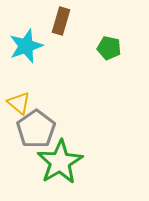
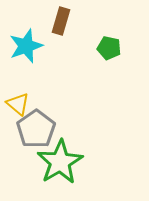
yellow triangle: moved 1 px left, 1 px down
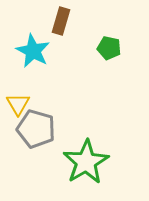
cyan star: moved 7 px right, 5 px down; rotated 24 degrees counterclockwise
yellow triangle: rotated 20 degrees clockwise
gray pentagon: rotated 21 degrees counterclockwise
green star: moved 26 px right
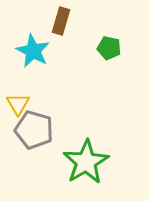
gray pentagon: moved 2 px left, 1 px down
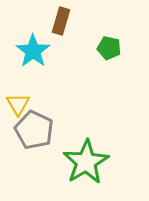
cyan star: rotated 8 degrees clockwise
gray pentagon: rotated 9 degrees clockwise
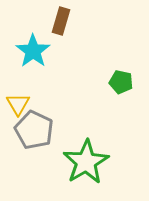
green pentagon: moved 12 px right, 34 px down
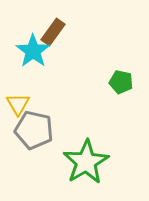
brown rectangle: moved 8 px left, 11 px down; rotated 20 degrees clockwise
gray pentagon: rotated 12 degrees counterclockwise
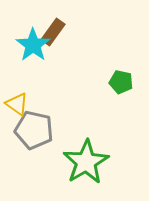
cyan star: moved 6 px up
yellow triangle: moved 1 px left; rotated 25 degrees counterclockwise
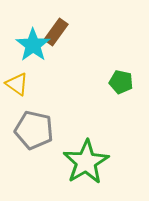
brown rectangle: moved 3 px right
yellow triangle: moved 20 px up
